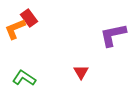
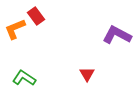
red rectangle: moved 7 px right, 2 px up
purple L-shape: moved 4 px right; rotated 40 degrees clockwise
red triangle: moved 6 px right, 2 px down
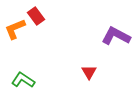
purple L-shape: moved 1 px left, 1 px down
red triangle: moved 2 px right, 2 px up
green L-shape: moved 1 px left, 2 px down
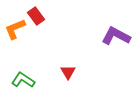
red triangle: moved 21 px left
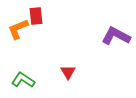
red rectangle: rotated 30 degrees clockwise
orange L-shape: moved 3 px right
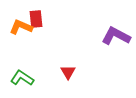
red rectangle: moved 3 px down
orange L-shape: moved 3 px right, 2 px up; rotated 45 degrees clockwise
green L-shape: moved 1 px left, 2 px up
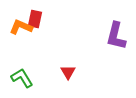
red rectangle: moved 1 px left; rotated 18 degrees clockwise
purple L-shape: rotated 104 degrees counterclockwise
green L-shape: rotated 25 degrees clockwise
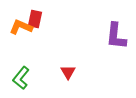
purple L-shape: rotated 8 degrees counterclockwise
green L-shape: moved 1 px left; rotated 110 degrees counterclockwise
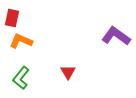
red rectangle: moved 23 px left, 1 px up
orange L-shape: moved 14 px down
purple L-shape: rotated 120 degrees clockwise
